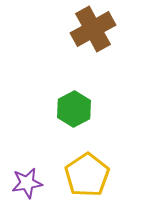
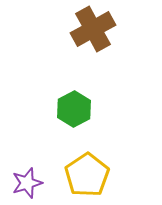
purple star: rotated 8 degrees counterclockwise
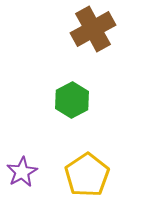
green hexagon: moved 2 px left, 9 px up
purple star: moved 5 px left, 11 px up; rotated 12 degrees counterclockwise
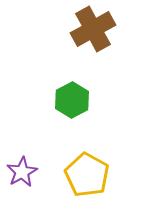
yellow pentagon: rotated 9 degrees counterclockwise
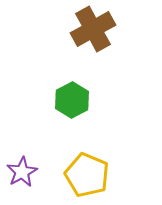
yellow pentagon: rotated 6 degrees counterclockwise
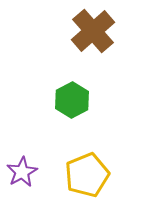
brown cross: moved 2 px down; rotated 12 degrees counterclockwise
yellow pentagon: rotated 27 degrees clockwise
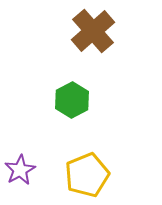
purple star: moved 2 px left, 2 px up
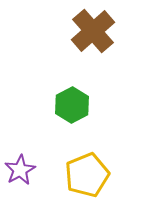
green hexagon: moved 5 px down
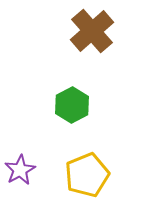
brown cross: moved 1 px left
